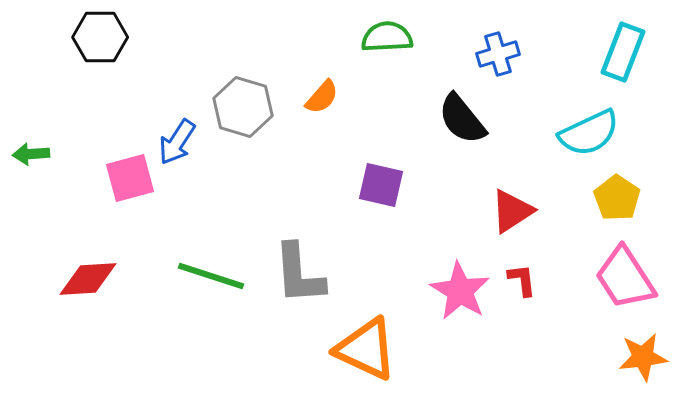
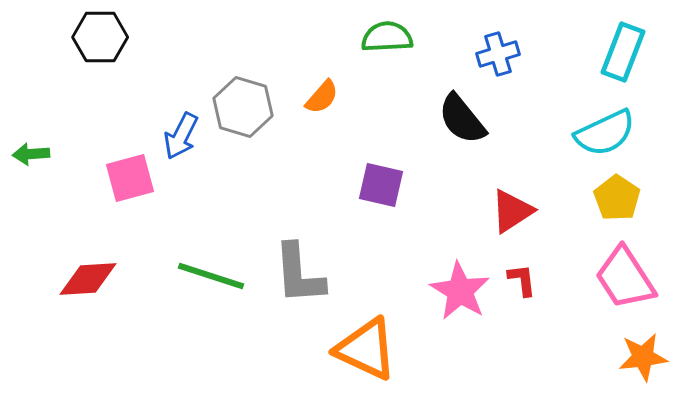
cyan semicircle: moved 16 px right
blue arrow: moved 4 px right, 6 px up; rotated 6 degrees counterclockwise
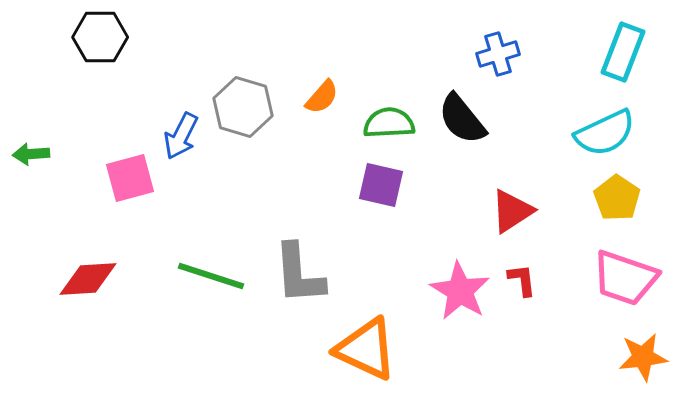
green semicircle: moved 2 px right, 86 px down
pink trapezoid: rotated 38 degrees counterclockwise
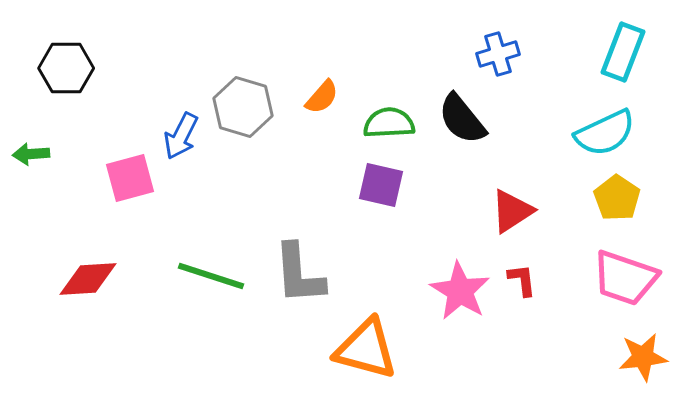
black hexagon: moved 34 px left, 31 px down
orange triangle: rotated 10 degrees counterclockwise
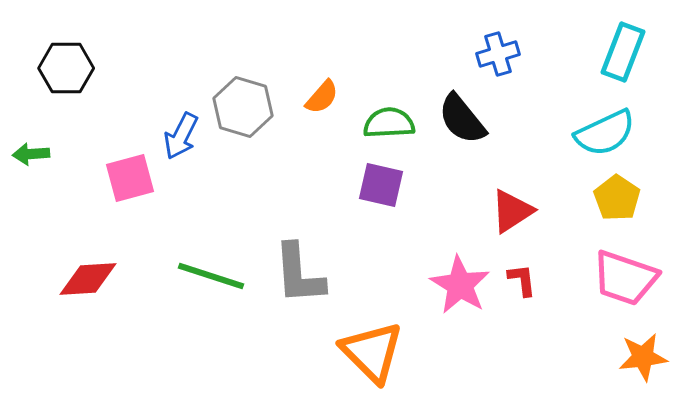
pink star: moved 6 px up
orange triangle: moved 6 px right, 3 px down; rotated 30 degrees clockwise
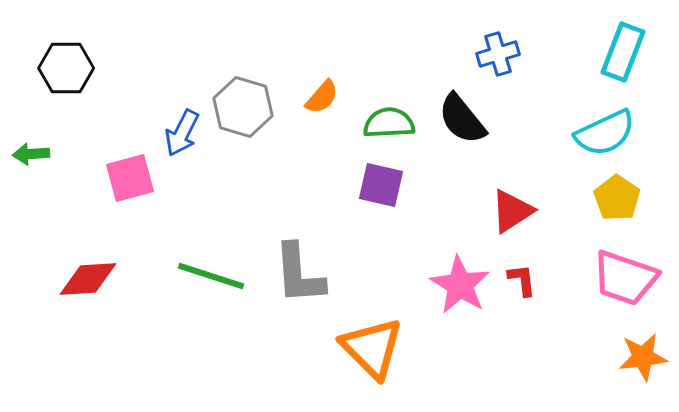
blue arrow: moved 1 px right, 3 px up
orange triangle: moved 4 px up
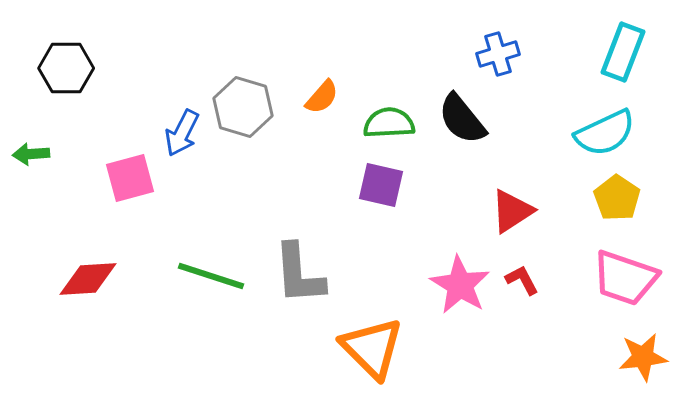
red L-shape: rotated 21 degrees counterclockwise
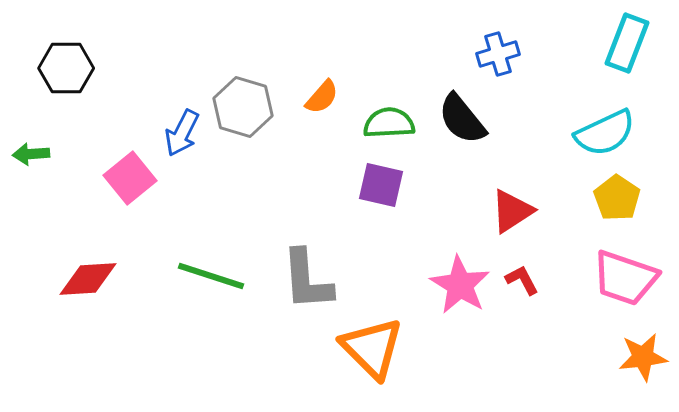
cyan rectangle: moved 4 px right, 9 px up
pink square: rotated 24 degrees counterclockwise
gray L-shape: moved 8 px right, 6 px down
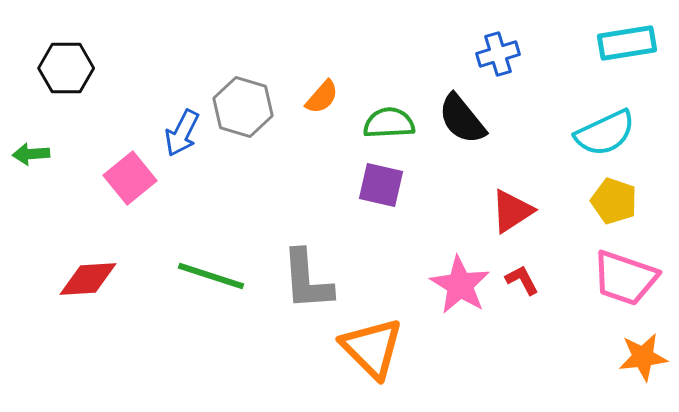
cyan rectangle: rotated 60 degrees clockwise
yellow pentagon: moved 3 px left, 3 px down; rotated 15 degrees counterclockwise
